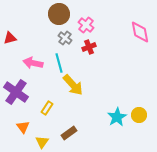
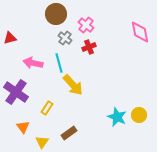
brown circle: moved 3 px left
cyan star: rotated 18 degrees counterclockwise
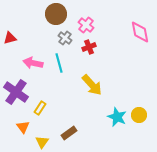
yellow arrow: moved 19 px right
yellow rectangle: moved 7 px left
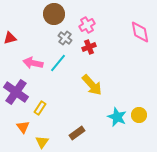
brown circle: moved 2 px left
pink cross: moved 1 px right; rotated 21 degrees clockwise
cyan line: moved 1 px left; rotated 54 degrees clockwise
brown rectangle: moved 8 px right
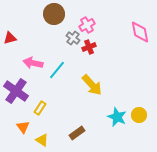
gray cross: moved 8 px right
cyan line: moved 1 px left, 7 px down
purple cross: moved 1 px up
yellow triangle: moved 2 px up; rotated 32 degrees counterclockwise
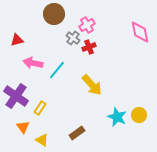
red triangle: moved 7 px right, 2 px down
purple cross: moved 5 px down
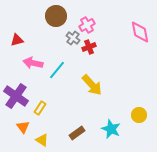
brown circle: moved 2 px right, 2 px down
cyan star: moved 6 px left, 12 px down
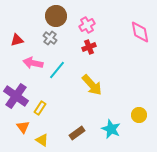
gray cross: moved 23 px left
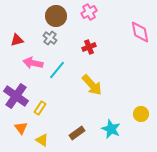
pink cross: moved 2 px right, 13 px up
yellow circle: moved 2 px right, 1 px up
orange triangle: moved 2 px left, 1 px down
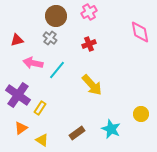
red cross: moved 3 px up
purple cross: moved 2 px right, 1 px up
orange triangle: rotated 32 degrees clockwise
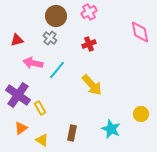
yellow rectangle: rotated 64 degrees counterclockwise
brown rectangle: moved 5 px left; rotated 42 degrees counterclockwise
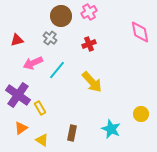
brown circle: moved 5 px right
pink arrow: rotated 36 degrees counterclockwise
yellow arrow: moved 3 px up
